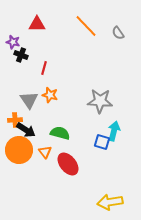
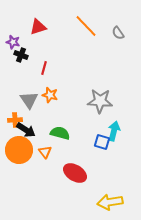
red triangle: moved 1 px right, 3 px down; rotated 18 degrees counterclockwise
red ellipse: moved 7 px right, 9 px down; rotated 20 degrees counterclockwise
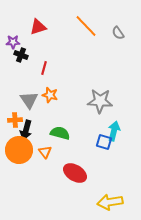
purple star: rotated 16 degrees counterclockwise
black arrow: rotated 72 degrees clockwise
blue square: moved 2 px right
